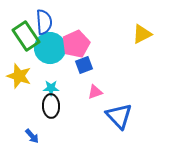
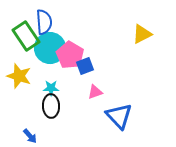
pink pentagon: moved 6 px left, 11 px down; rotated 16 degrees counterclockwise
blue square: moved 1 px right, 1 px down
blue arrow: moved 2 px left
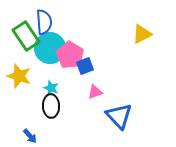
cyan star: rotated 21 degrees clockwise
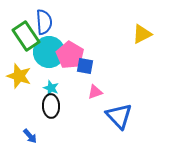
cyan circle: moved 1 px left, 4 px down
blue square: rotated 30 degrees clockwise
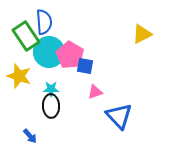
cyan star: moved 1 px down; rotated 21 degrees counterclockwise
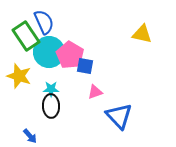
blue semicircle: rotated 20 degrees counterclockwise
yellow triangle: rotated 40 degrees clockwise
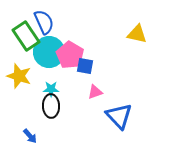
yellow triangle: moved 5 px left
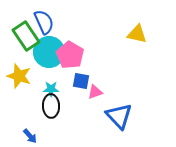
blue square: moved 4 px left, 15 px down
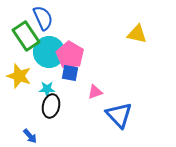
blue semicircle: moved 1 px left, 4 px up
blue square: moved 11 px left, 8 px up
cyan star: moved 4 px left
black ellipse: rotated 15 degrees clockwise
blue triangle: moved 1 px up
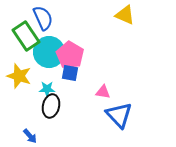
yellow triangle: moved 12 px left, 19 px up; rotated 10 degrees clockwise
pink triangle: moved 8 px right; rotated 28 degrees clockwise
